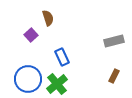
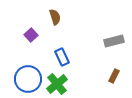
brown semicircle: moved 7 px right, 1 px up
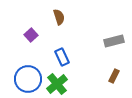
brown semicircle: moved 4 px right
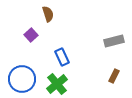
brown semicircle: moved 11 px left, 3 px up
blue circle: moved 6 px left
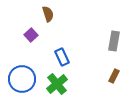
gray rectangle: rotated 66 degrees counterclockwise
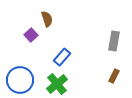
brown semicircle: moved 1 px left, 5 px down
blue rectangle: rotated 66 degrees clockwise
blue circle: moved 2 px left, 1 px down
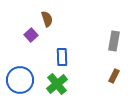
blue rectangle: rotated 42 degrees counterclockwise
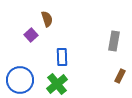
brown rectangle: moved 6 px right
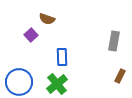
brown semicircle: rotated 126 degrees clockwise
blue circle: moved 1 px left, 2 px down
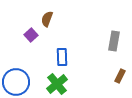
brown semicircle: rotated 91 degrees clockwise
blue circle: moved 3 px left
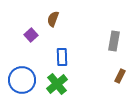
brown semicircle: moved 6 px right
blue circle: moved 6 px right, 2 px up
